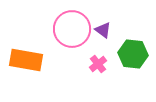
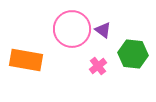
pink cross: moved 2 px down
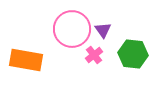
purple triangle: rotated 18 degrees clockwise
pink cross: moved 4 px left, 11 px up
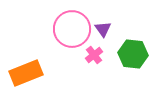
purple triangle: moved 1 px up
orange rectangle: moved 13 px down; rotated 32 degrees counterclockwise
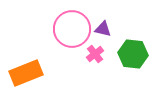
purple triangle: rotated 42 degrees counterclockwise
pink cross: moved 1 px right, 1 px up
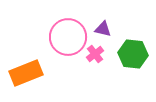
pink circle: moved 4 px left, 8 px down
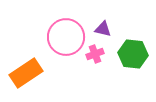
pink circle: moved 2 px left
pink cross: rotated 18 degrees clockwise
orange rectangle: rotated 12 degrees counterclockwise
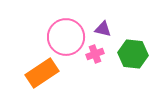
orange rectangle: moved 16 px right
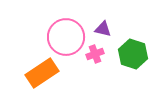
green hexagon: rotated 12 degrees clockwise
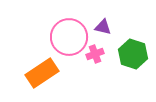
purple triangle: moved 2 px up
pink circle: moved 3 px right
